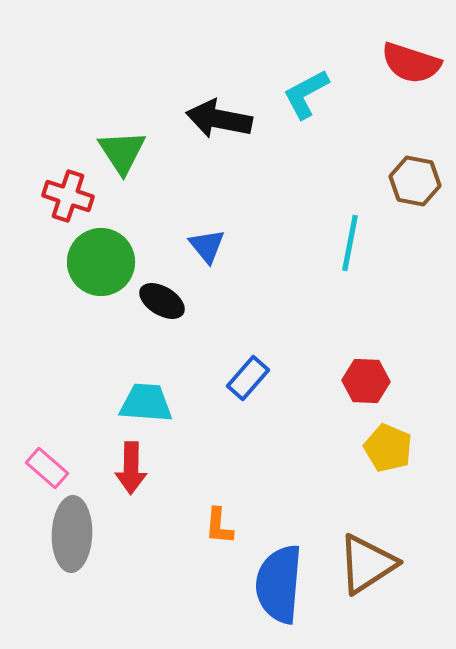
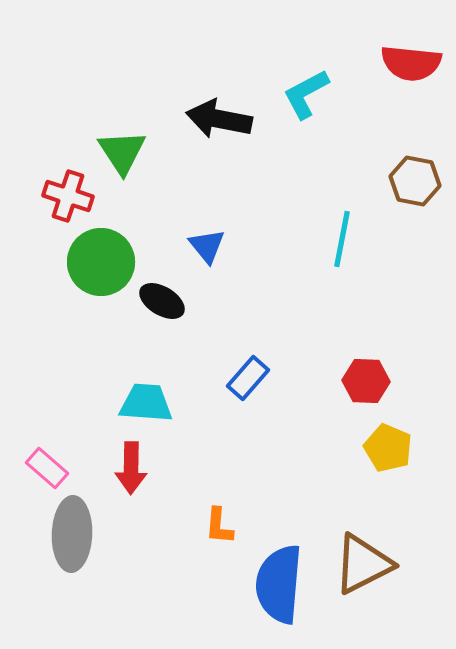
red semicircle: rotated 12 degrees counterclockwise
cyan line: moved 8 px left, 4 px up
brown triangle: moved 4 px left; rotated 6 degrees clockwise
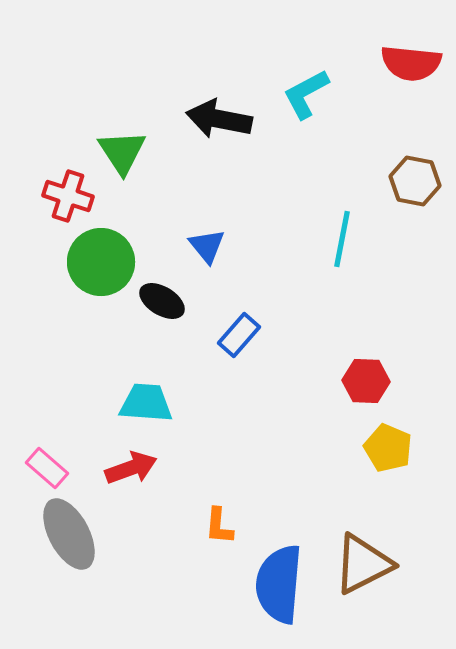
blue rectangle: moved 9 px left, 43 px up
red arrow: rotated 111 degrees counterclockwise
gray ellipse: moved 3 px left; rotated 30 degrees counterclockwise
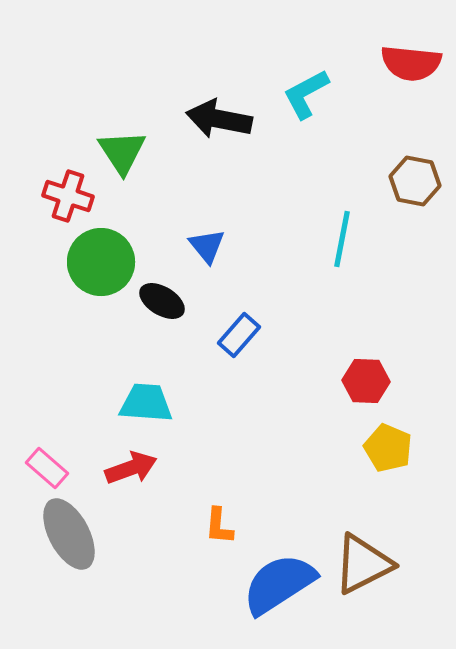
blue semicircle: rotated 52 degrees clockwise
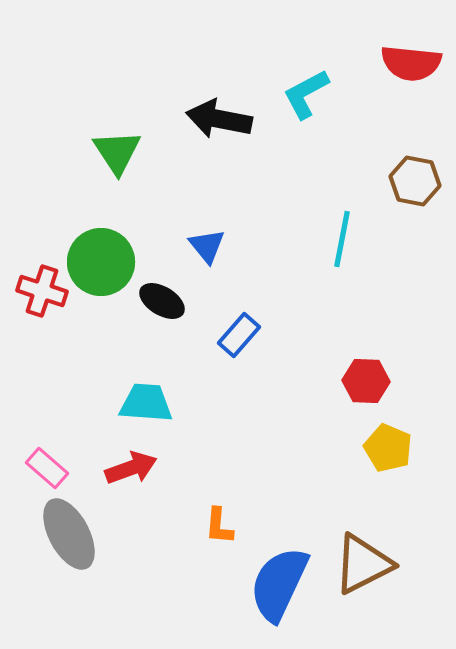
green triangle: moved 5 px left
red cross: moved 26 px left, 95 px down
blue semicircle: rotated 32 degrees counterclockwise
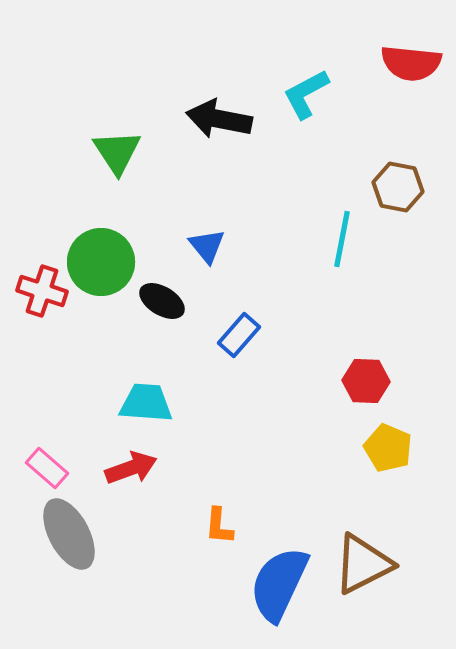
brown hexagon: moved 17 px left, 6 px down
